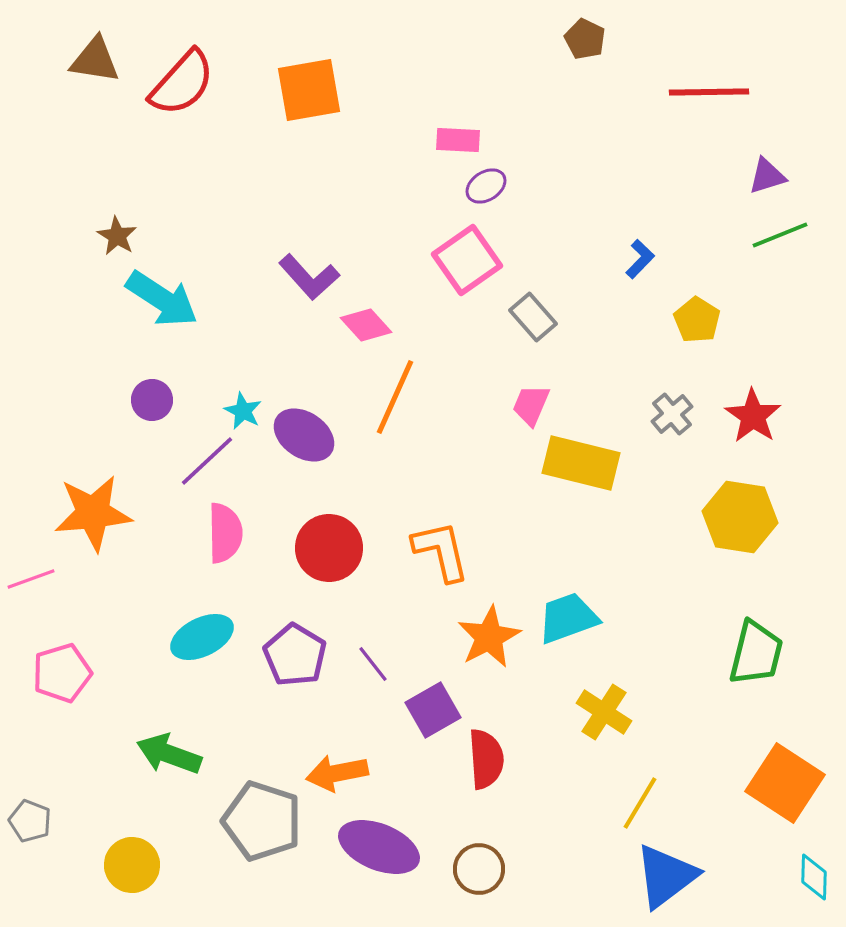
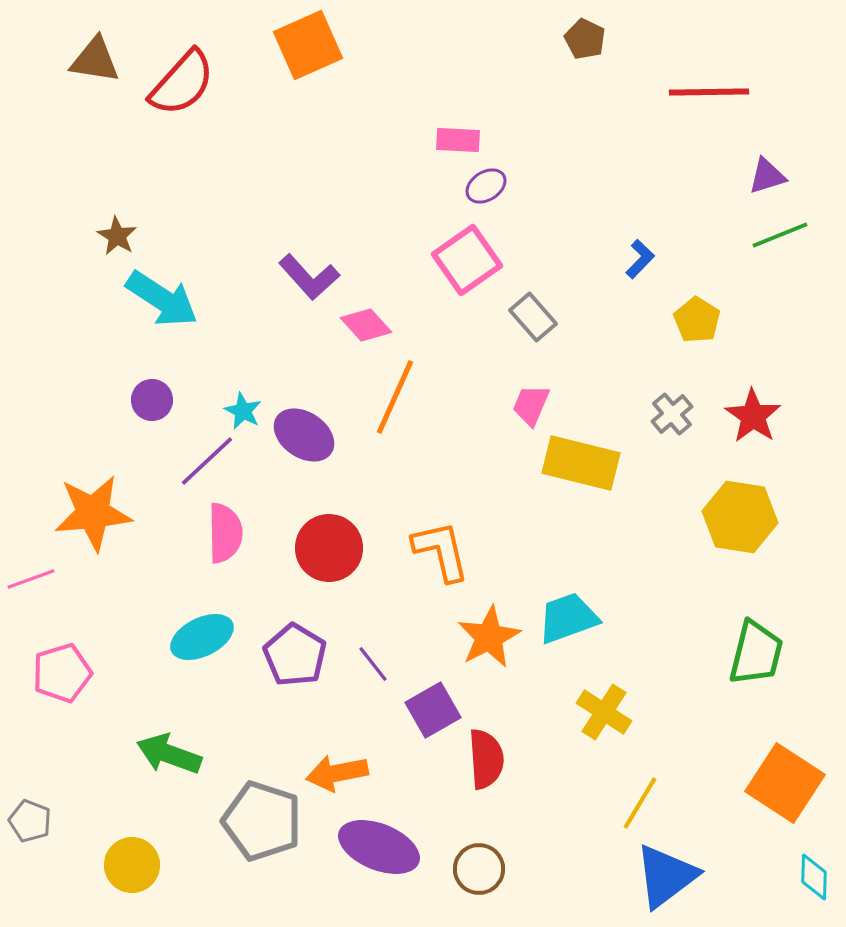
orange square at (309, 90): moved 1 px left, 45 px up; rotated 14 degrees counterclockwise
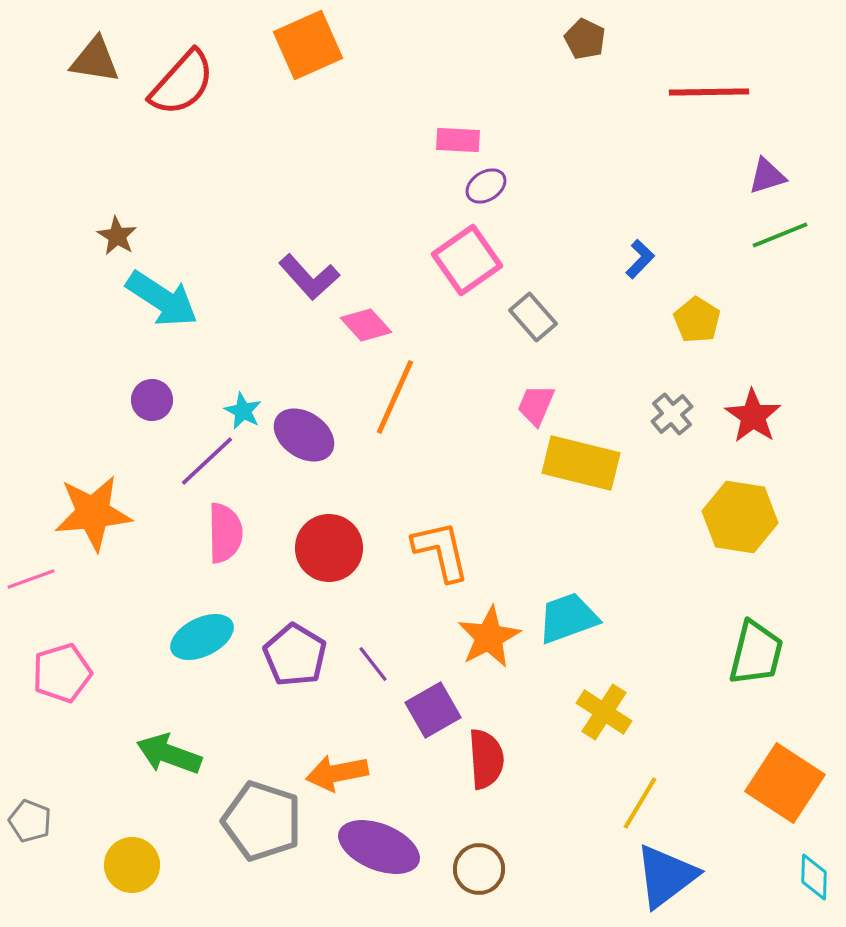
pink trapezoid at (531, 405): moved 5 px right
